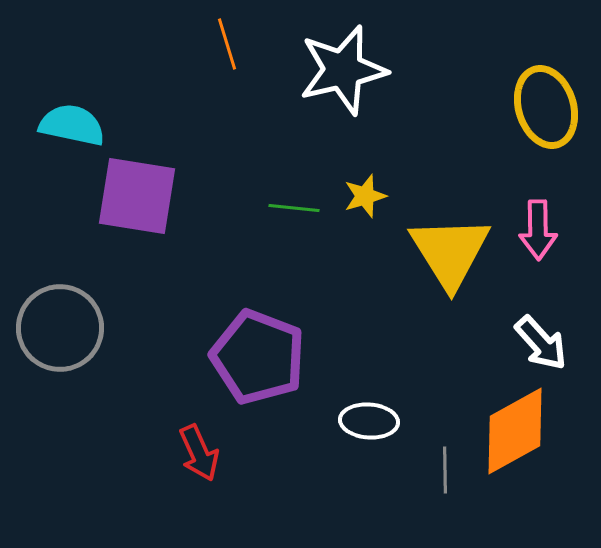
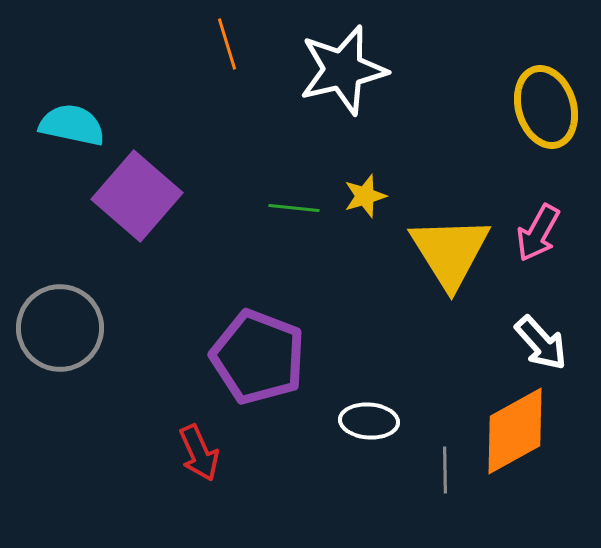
purple square: rotated 32 degrees clockwise
pink arrow: moved 3 px down; rotated 30 degrees clockwise
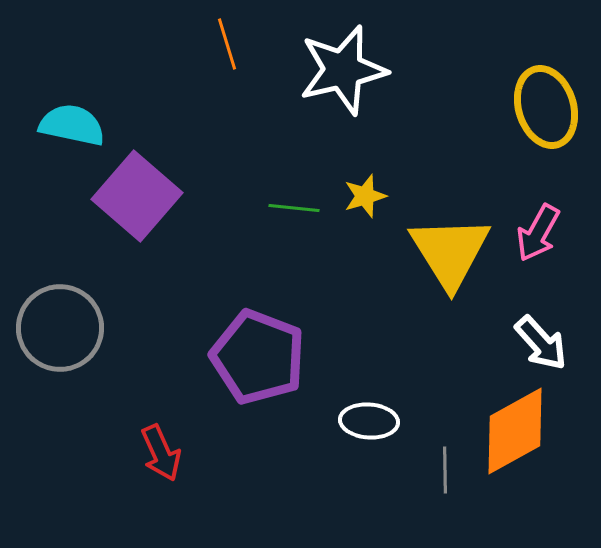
red arrow: moved 38 px left
